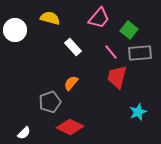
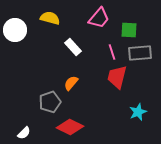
green square: rotated 36 degrees counterclockwise
pink line: moved 1 px right; rotated 21 degrees clockwise
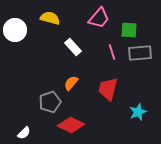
red trapezoid: moved 9 px left, 12 px down
red diamond: moved 1 px right, 2 px up
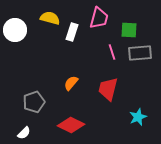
pink trapezoid: rotated 25 degrees counterclockwise
white rectangle: moved 1 px left, 15 px up; rotated 60 degrees clockwise
gray pentagon: moved 16 px left
cyan star: moved 5 px down
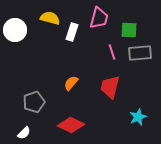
red trapezoid: moved 2 px right, 2 px up
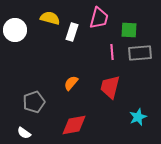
pink line: rotated 14 degrees clockwise
red diamond: moved 3 px right; rotated 36 degrees counterclockwise
white semicircle: rotated 80 degrees clockwise
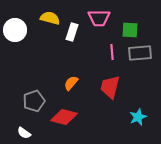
pink trapezoid: rotated 75 degrees clockwise
green square: moved 1 px right
gray pentagon: moved 1 px up
red diamond: moved 10 px left, 8 px up; rotated 24 degrees clockwise
